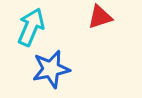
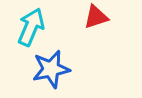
red triangle: moved 4 px left
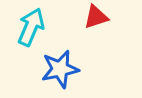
blue star: moved 9 px right
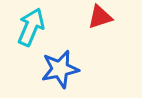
red triangle: moved 4 px right
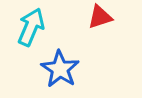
blue star: rotated 27 degrees counterclockwise
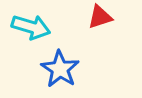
cyan arrow: rotated 84 degrees clockwise
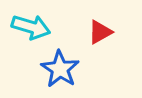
red triangle: moved 15 px down; rotated 12 degrees counterclockwise
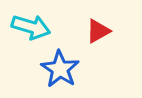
red triangle: moved 2 px left, 1 px up
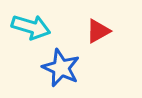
blue star: moved 1 px right, 1 px up; rotated 9 degrees counterclockwise
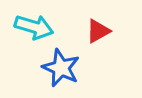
cyan arrow: moved 3 px right
